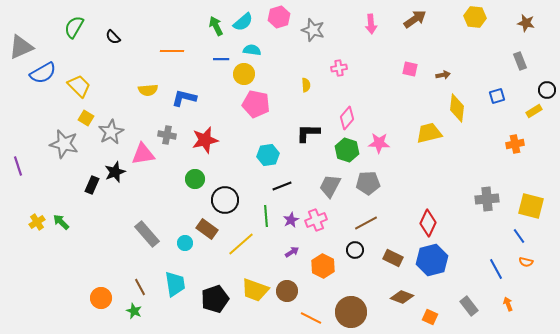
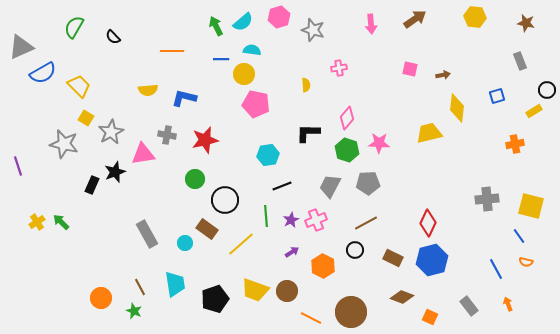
gray rectangle at (147, 234): rotated 12 degrees clockwise
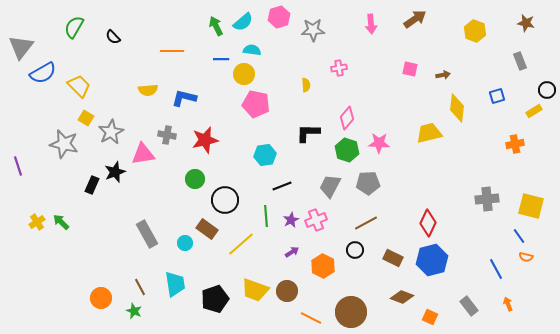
yellow hexagon at (475, 17): moved 14 px down; rotated 15 degrees clockwise
gray star at (313, 30): rotated 20 degrees counterclockwise
gray triangle at (21, 47): rotated 28 degrees counterclockwise
cyan hexagon at (268, 155): moved 3 px left
orange semicircle at (526, 262): moved 5 px up
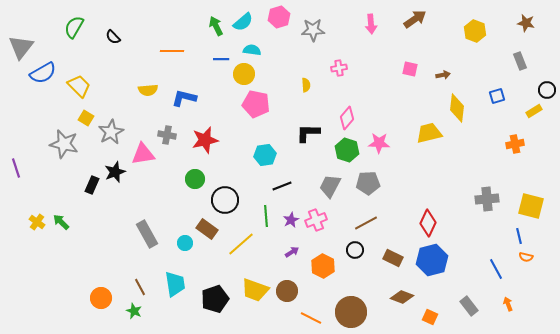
purple line at (18, 166): moved 2 px left, 2 px down
yellow cross at (37, 222): rotated 21 degrees counterclockwise
blue line at (519, 236): rotated 21 degrees clockwise
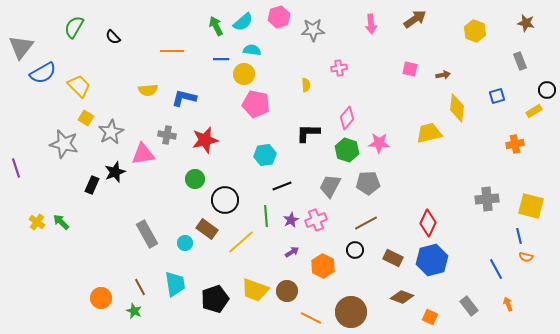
yellow line at (241, 244): moved 2 px up
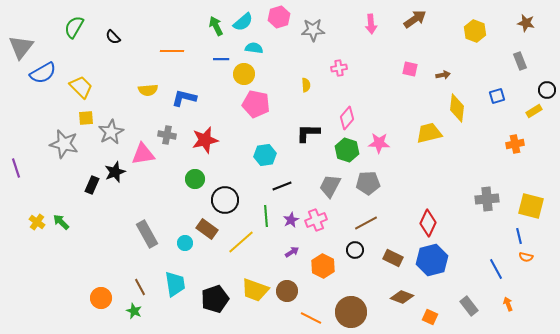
cyan semicircle at (252, 50): moved 2 px right, 2 px up
yellow trapezoid at (79, 86): moved 2 px right, 1 px down
yellow square at (86, 118): rotated 35 degrees counterclockwise
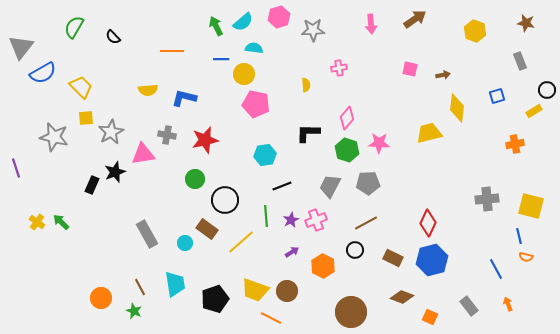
gray star at (64, 144): moved 10 px left, 7 px up
orange line at (311, 318): moved 40 px left
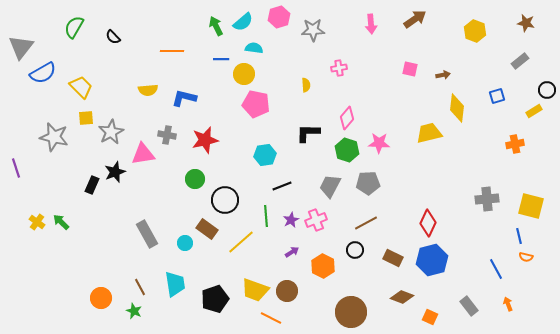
gray rectangle at (520, 61): rotated 72 degrees clockwise
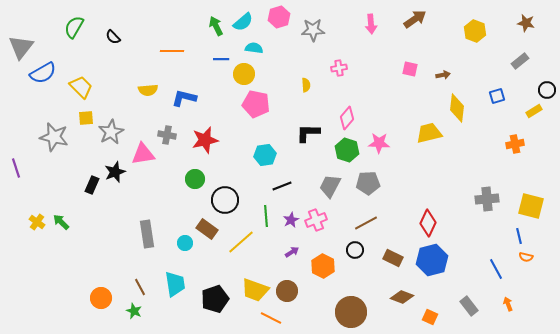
gray rectangle at (147, 234): rotated 20 degrees clockwise
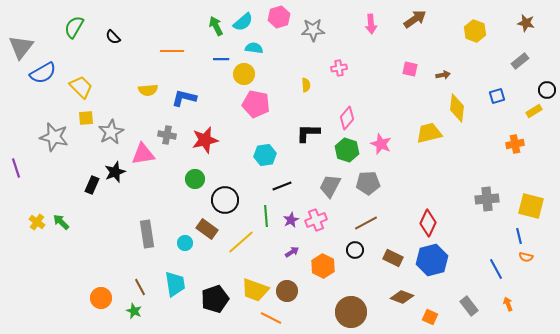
pink star at (379, 143): moved 2 px right, 1 px down; rotated 20 degrees clockwise
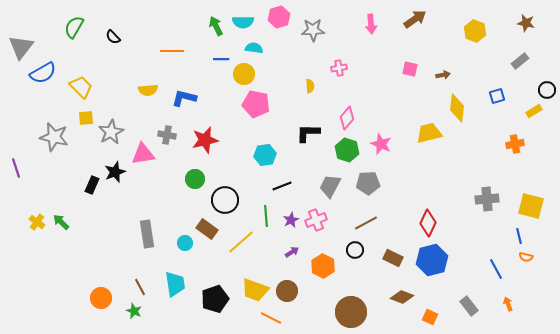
cyan semicircle at (243, 22): rotated 40 degrees clockwise
yellow semicircle at (306, 85): moved 4 px right, 1 px down
